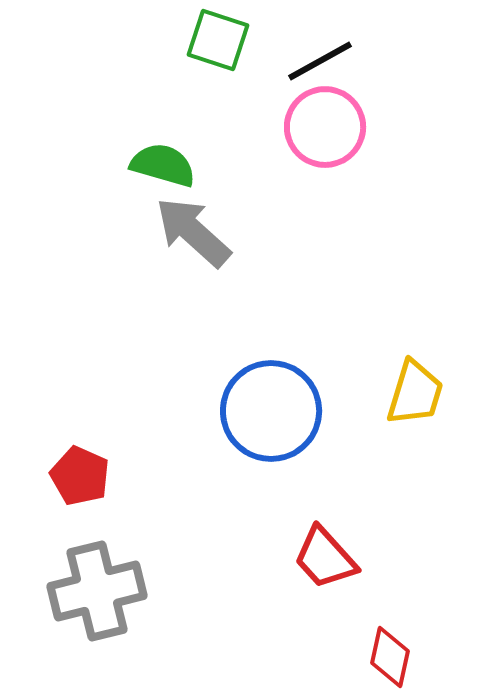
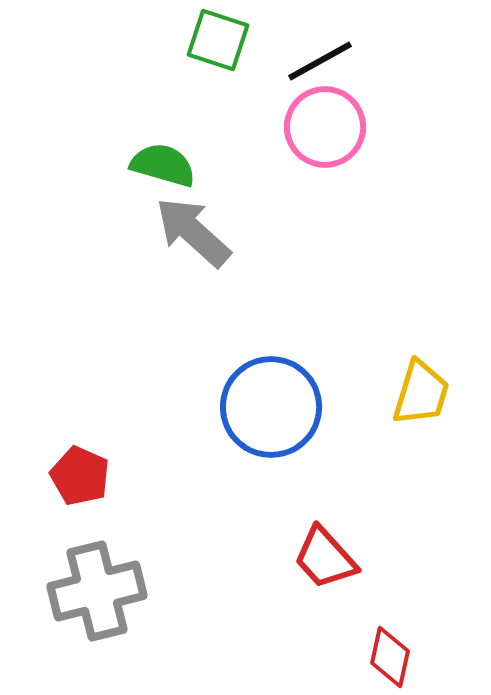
yellow trapezoid: moved 6 px right
blue circle: moved 4 px up
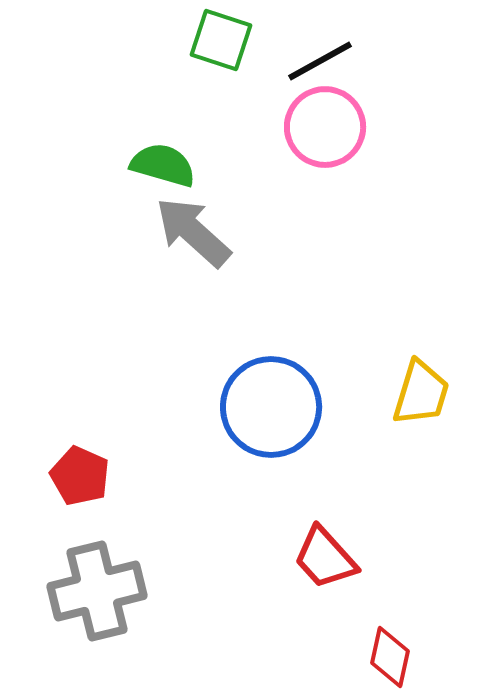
green square: moved 3 px right
